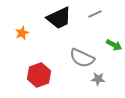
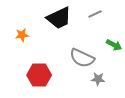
orange star: moved 2 px down; rotated 16 degrees clockwise
red hexagon: rotated 20 degrees clockwise
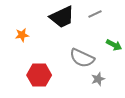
black trapezoid: moved 3 px right, 1 px up
gray star: rotated 24 degrees counterclockwise
